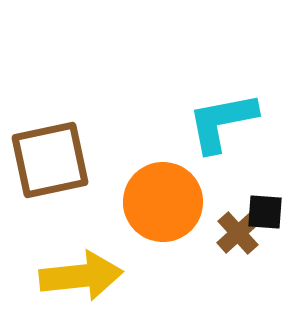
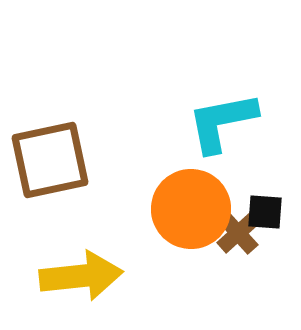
orange circle: moved 28 px right, 7 px down
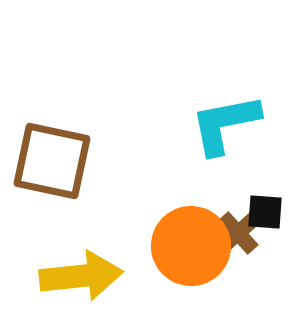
cyan L-shape: moved 3 px right, 2 px down
brown square: moved 2 px right, 1 px down; rotated 24 degrees clockwise
orange circle: moved 37 px down
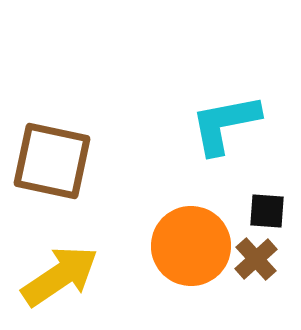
black square: moved 2 px right, 1 px up
brown cross: moved 18 px right, 26 px down
yellow arrow: moved 21 px left; rotated 28 degrees counterclockwise
